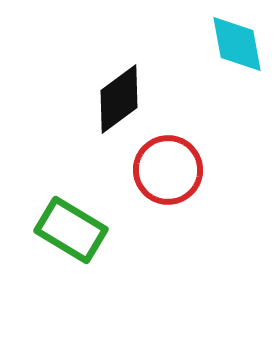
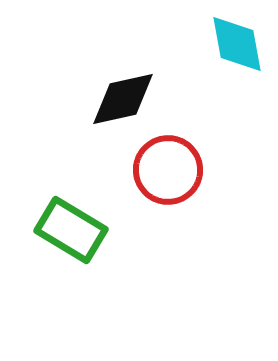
black diamond: moved 4 px right; rotated 24 degrees clockwise
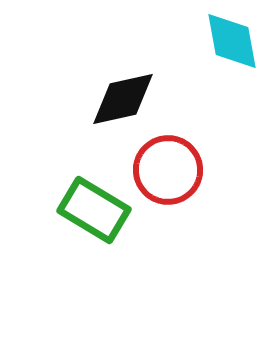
cyan diamond: moved 5 px left, 3 px up
green rectangle: moved 23 px right, 20 px up
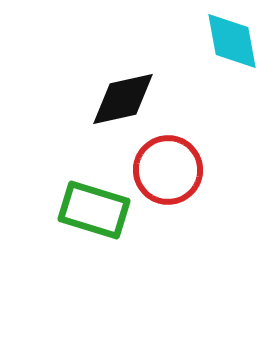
green rectangle: rotated 14 degrees counterclockwise
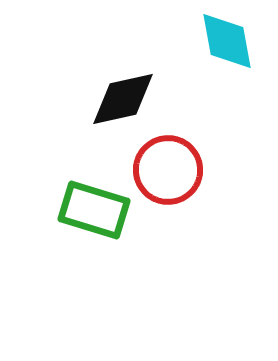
cyan diamond: moved 5 px left
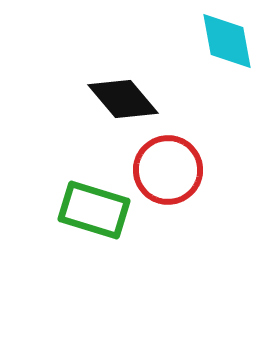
black diamond: rotated 62 degrees clockwise
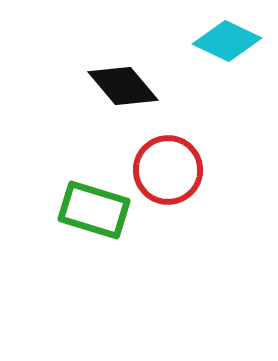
cyan diamond: rotated 54 degrees counterclockwise
black diamond: moved 13 px up
